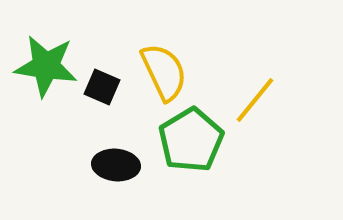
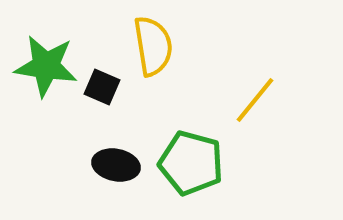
yellow semicircle: moved 11 px left, 26 px up; rotated 16 degrees clockwise
green pentagon: moved 23 px down; rotated 26 degrees counterclockwise
black ellipse: rotated 6 degrees clockwise
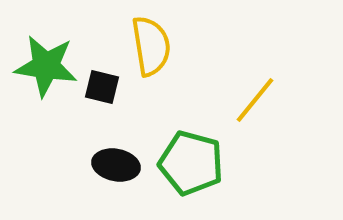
yellow semicircle: moved 2 px left
black square: rotated 9 degrees counterclockwise
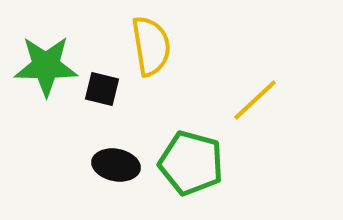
green star: rotated 8 degrees counterclockwise
black square: moved 2 px down
yellow line: rotated 8 degrees clockwise
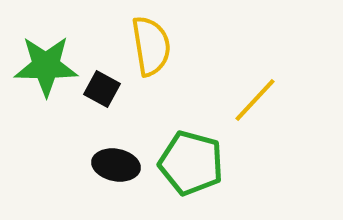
black square: rotated 15 degrees clockwise
yellow line: rotated 4 degrees counterclockwise
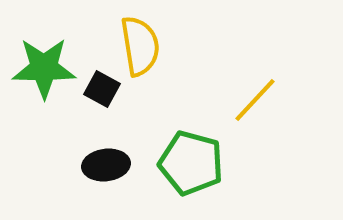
yellow semicircle: moved 11 px left
green star: moved 2 px left, 2 px down
black ellipse: moved 10 px left; rotated 18 degrees counterclockwise
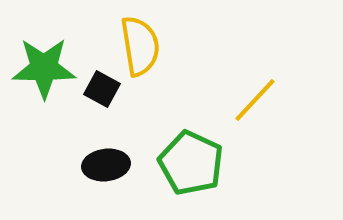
green pentagon: rotated 10 degrees clockwise
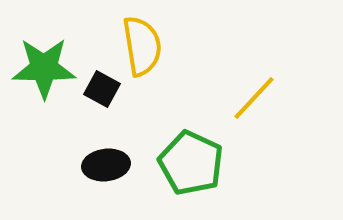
yellow semicircle: moved 2 px right
yellow line: moved 1 px left, 2 px up
